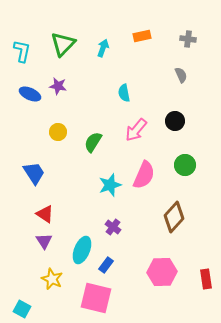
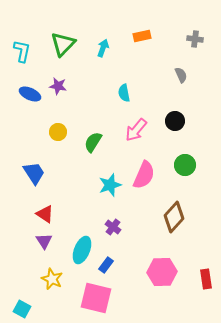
gray cross: moved 7 px right
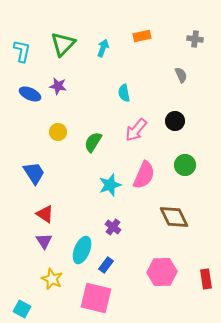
brown diamond: rotated 68 degrees counterclockwise
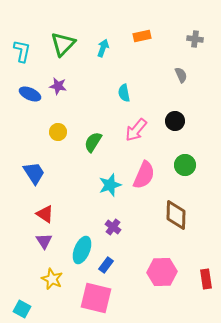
brown diamond: moved 2 px right, 2 px up; rotated 28 degrees clockwise
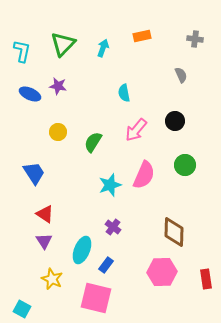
brown diamond: moved 2 px left, 17 px down
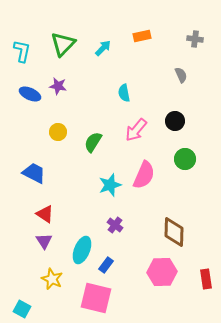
cyan arrow: rotated 24 degrees clockwise
green circle: moved 6 px up
blue trapezoid: rotated 30 degrees counterclockwise
purple cross: moved 2 px right, 2 px up
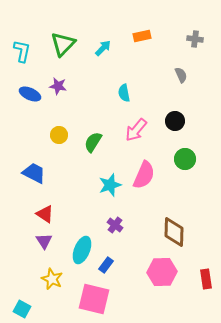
yellow circle: moved 1 px right, 3 px down
pink square: moved 2 px left, 1 px down
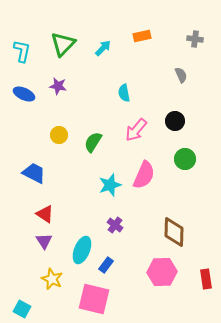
blue ellipse: moved 6 px left
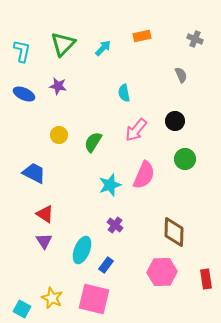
gray cross: rotated 14 degrees clockwise
yellow star: moved 19 px down
